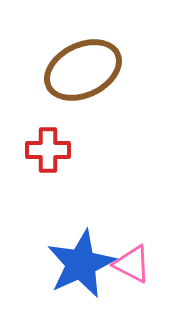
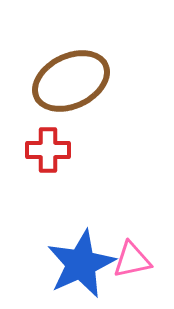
brown ellipse: moved 12 px left, 11 px down
pink triangle: moved 4 px up; rotated 39 degrees counterclockwise
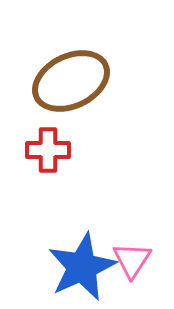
pink triangle: rotated 45 degrees counterclockwise
blue star: moved 1 px right, 3 px down
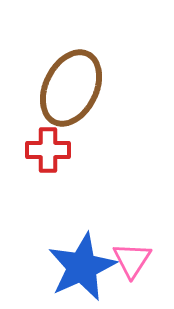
brown ellipse: moved 7 px down; rotated 38 degrees counterclockwise
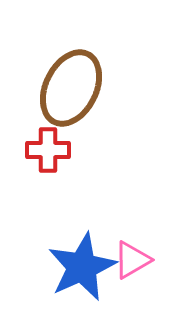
pink triangle: rotated 27 degrees clockwise
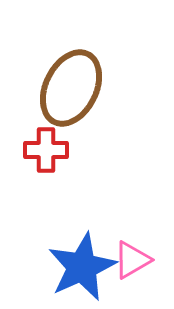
red cross: moved 2 px left
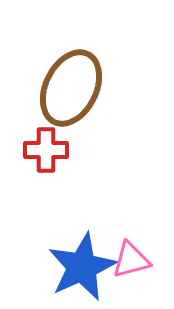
pink triangle: moved 1 px left; rotated 15 degrees clockwise
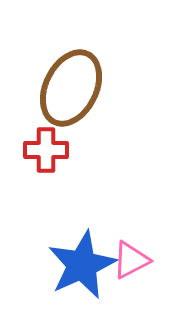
pink triangle: rotated 12 degrees counterclockwise
blue star: moved 2 px up
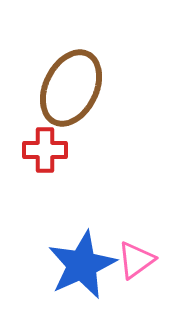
red cross: moved 1 px left
pink triangle: moved 5 px right; rotated 9 degrees counterclockwise
